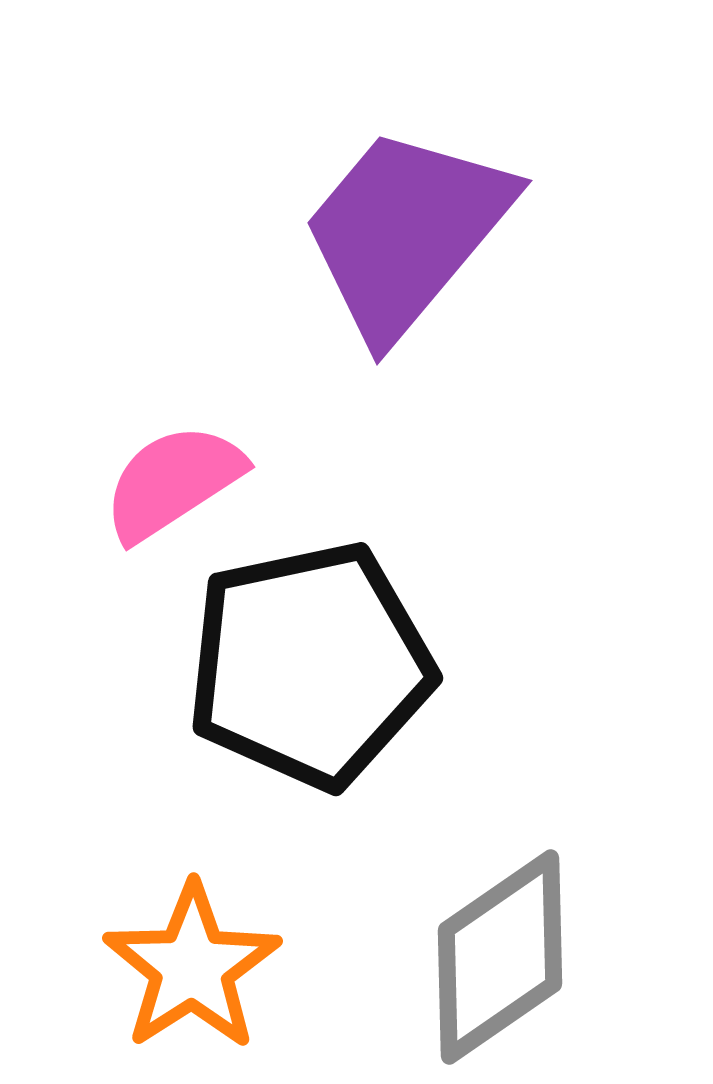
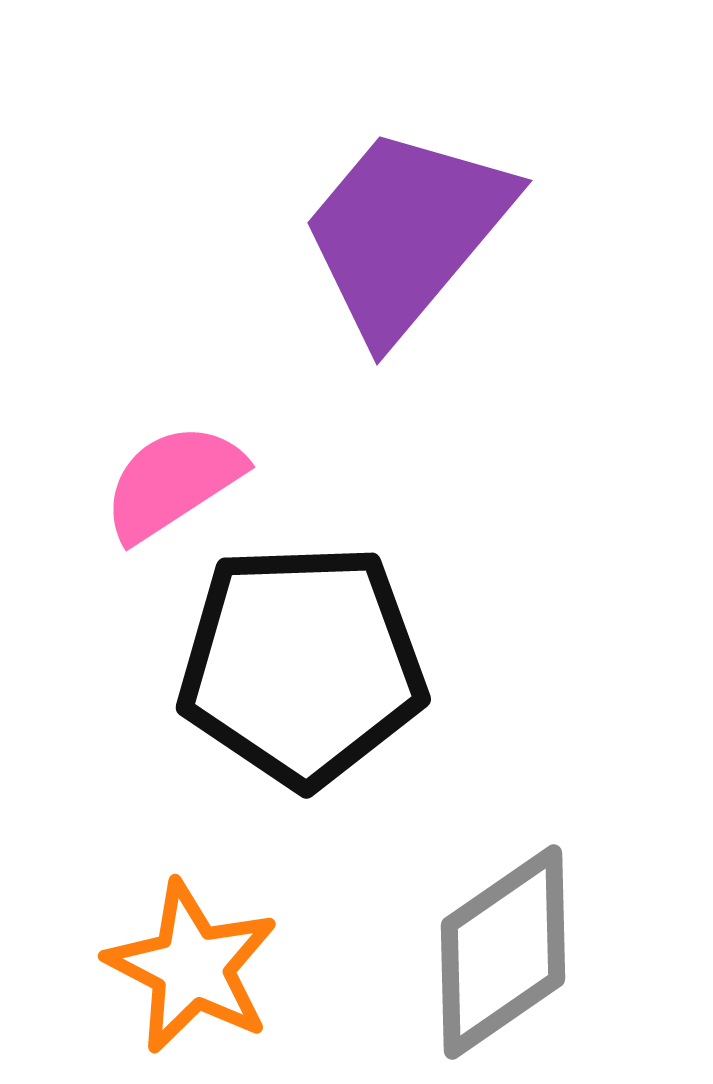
black pentagon: moved 8 px left; rotated 10 degrees clockwise
gray diamond: moved 3 px right, 5 px up
orange star: rotated 12 degrees counterclockwise
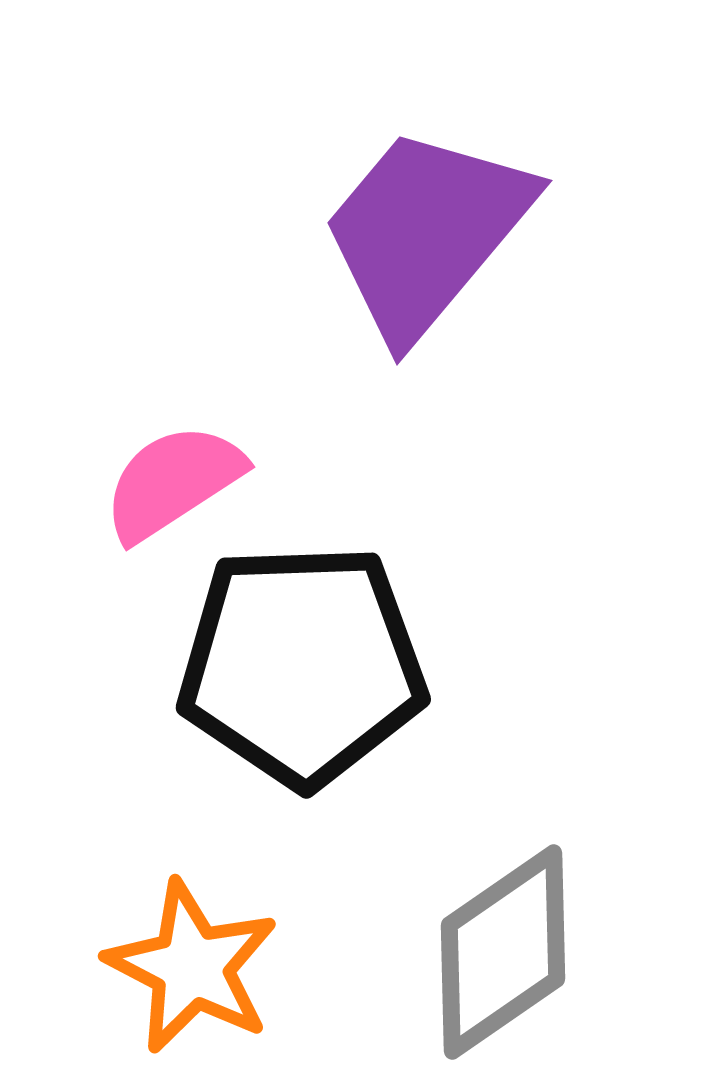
purple trapezoid: moved 20 px right
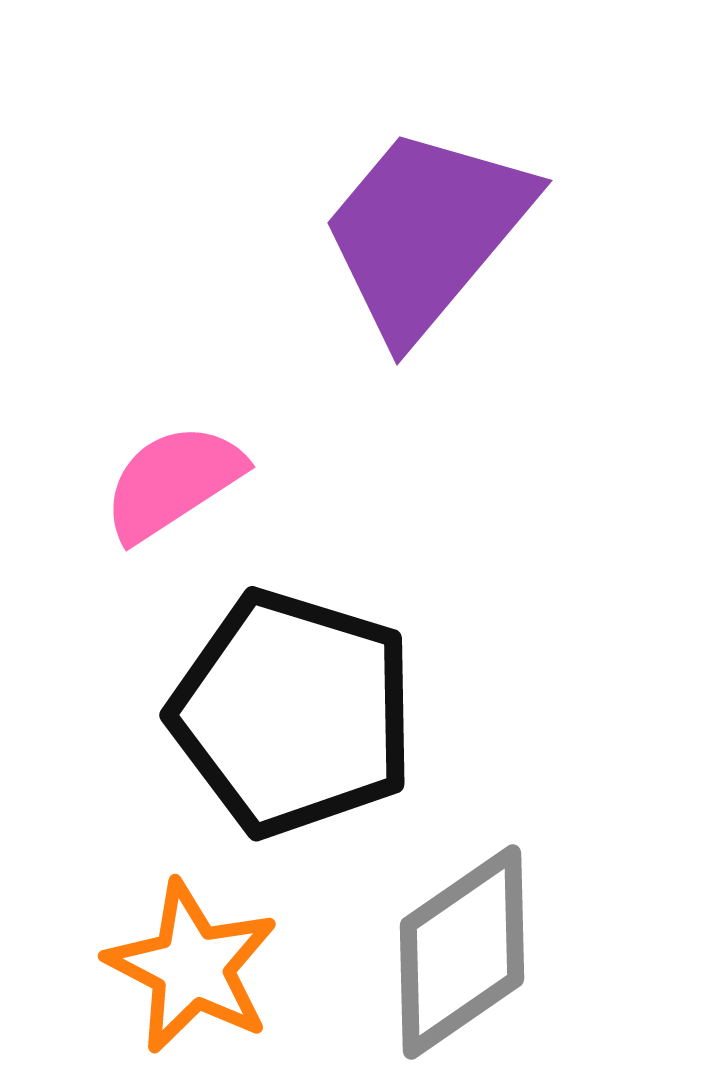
black pentagon: moved 9 px left, 48 px down; rotated 19 degrees clockwise
gray diamond: moved 41 px left
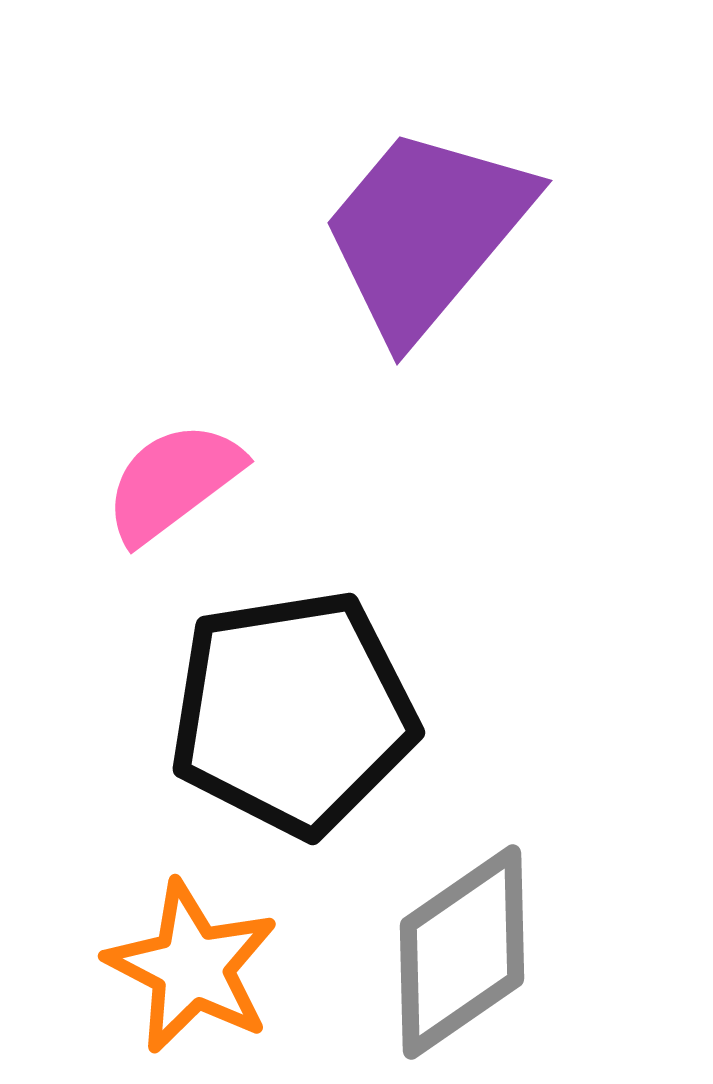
pink semicircle: rotated 4 degrees counterclockwise
black pentagon: rotated 26 degrees counterclockwise
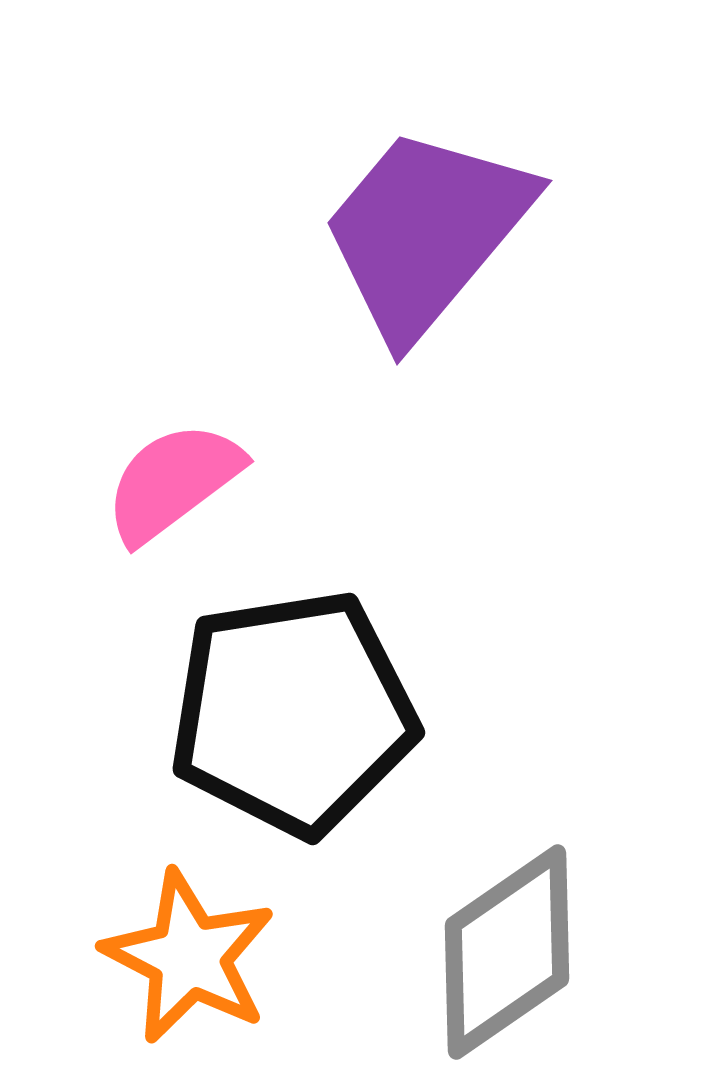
gray diamond: moved 45 px right
orange star: moved 3 px left, 10 px up
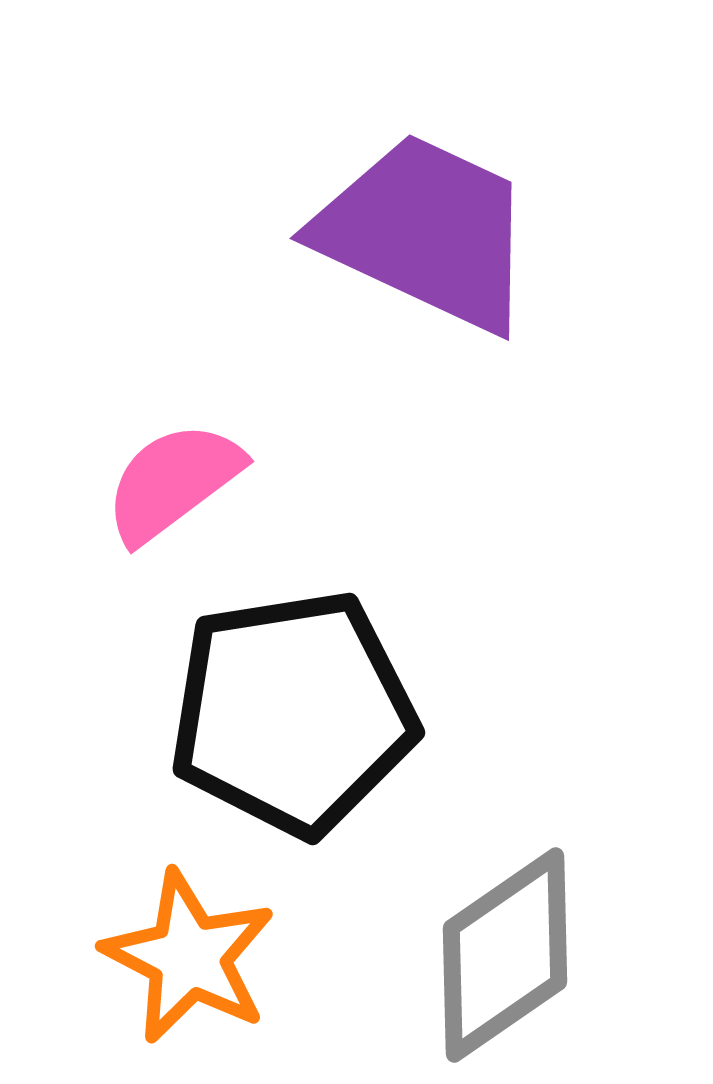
purple trapezoid: rotated 75 degrees clockwise
gray diamond: moved 2 px left, 3 px down
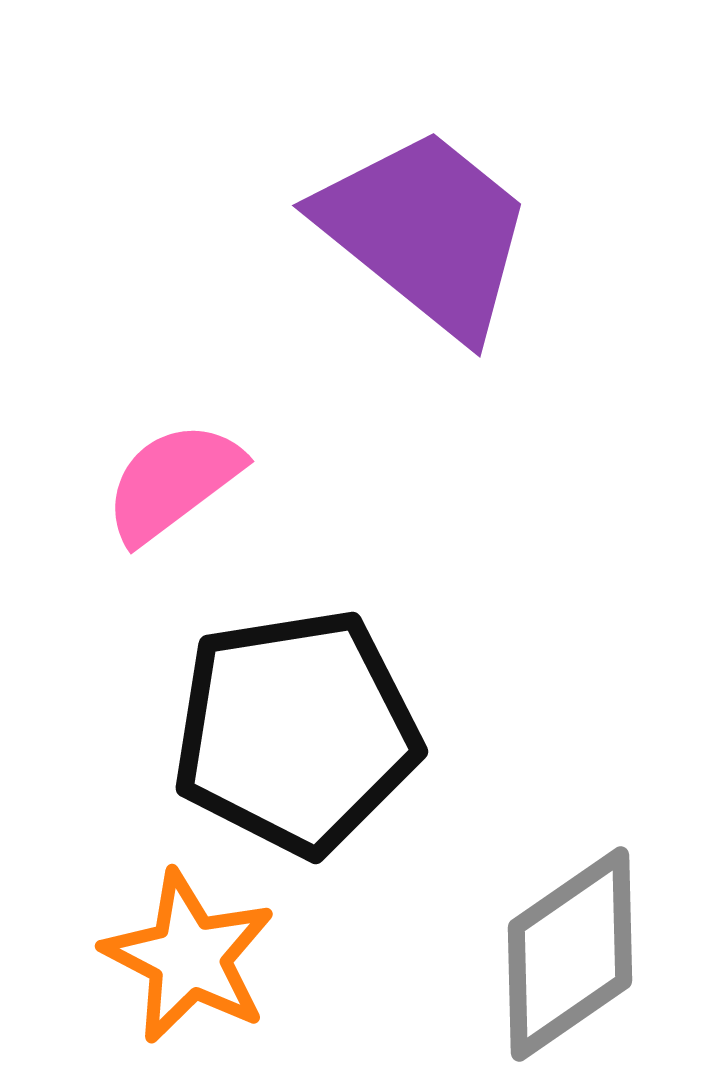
purple trapezoid: rotated 14 degrees clockwise
black pentagon: moved 3 px right, 19 px down
gray diamond: moved 65 px right, 1 px up
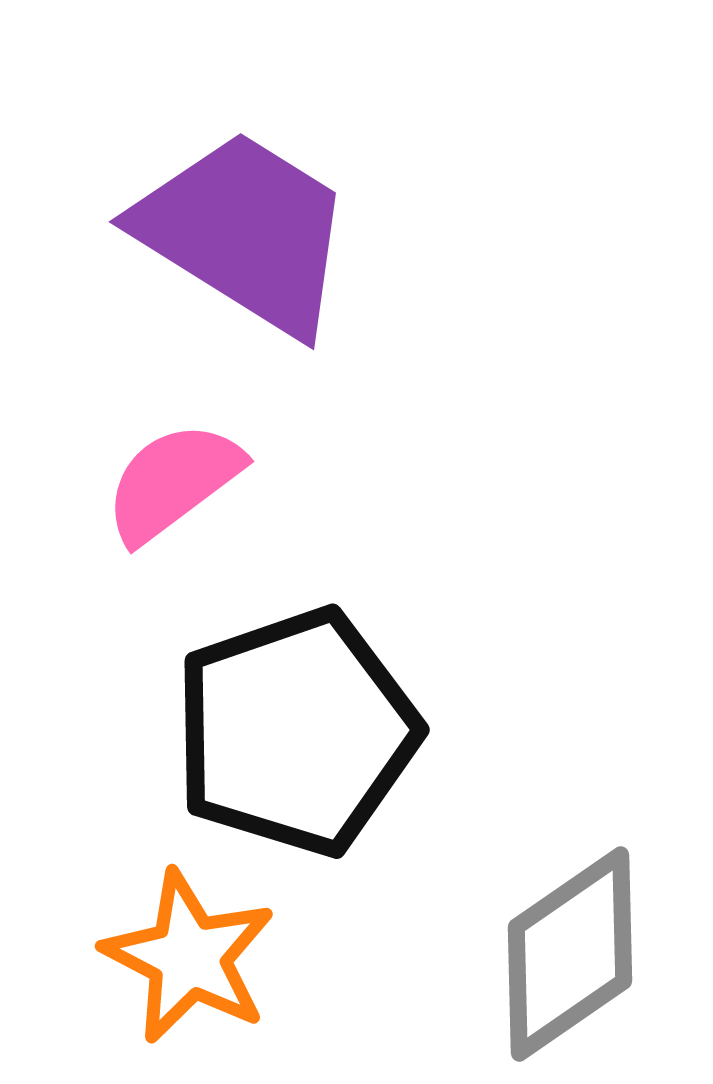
purple trapezoid: moved 181 px left; rotated 7 degrees counterclockwise
black pentagon: rotated 10 degrees counterclockwise
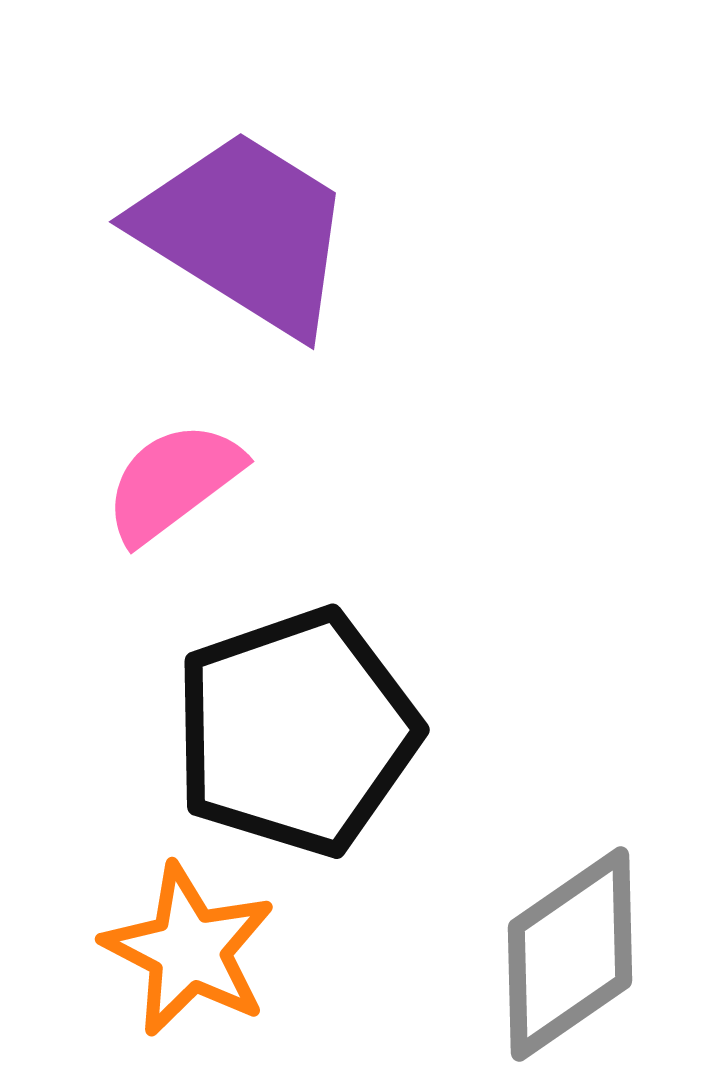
orange star: moved 7 px up
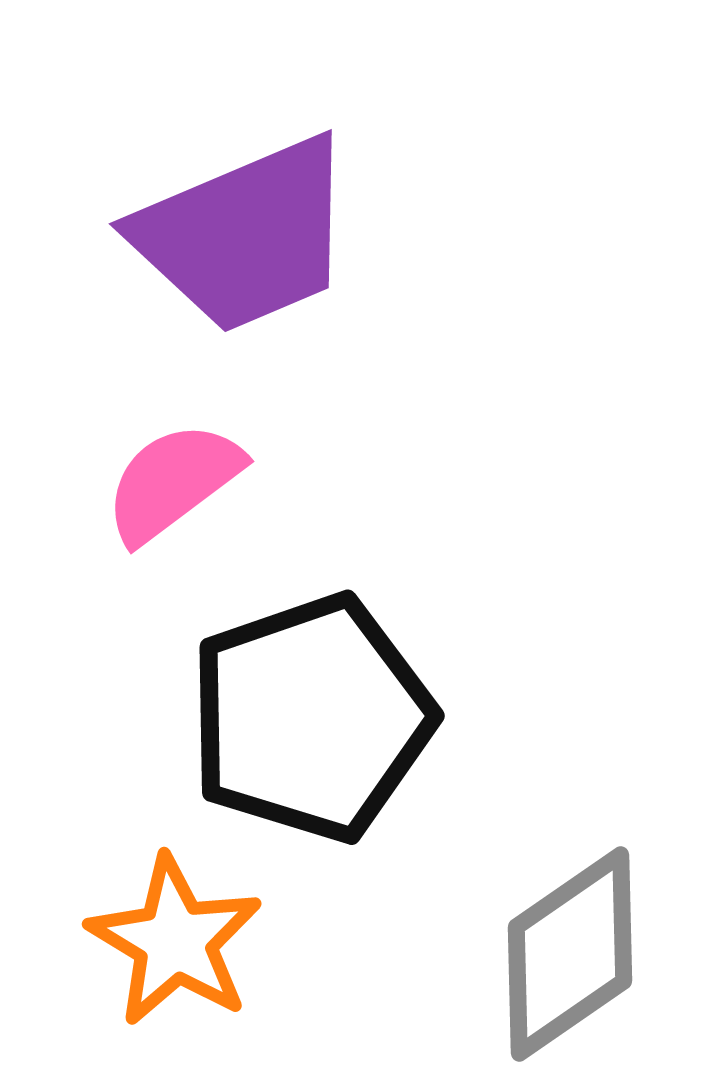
purple trapezoid: moved 3 px down; rotated 125 degrees clockwise
black pentagon: moved 15 px right, 14 px up
orange star: moved 14 px left, 9 px up; rotated 4 degrees clockwise
